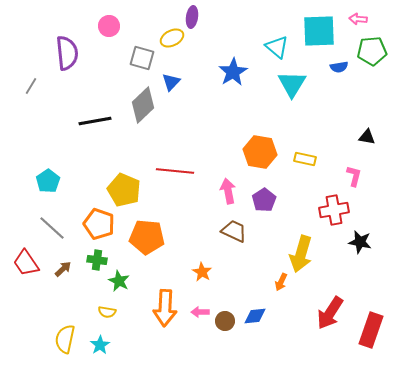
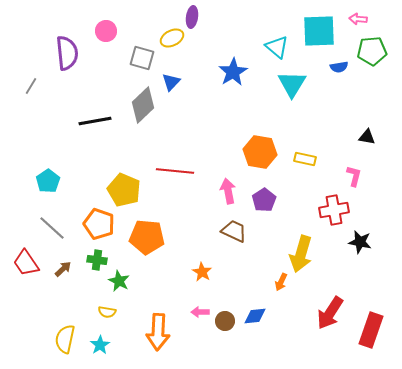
pink circle at (109, 26): moved 3 px left, 5 px down
orange arrow at (165, 308): moved 7 px left, 24 px down
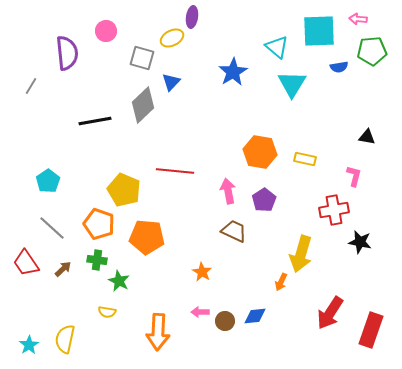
cyan star at (100, 345): moved 71 px left
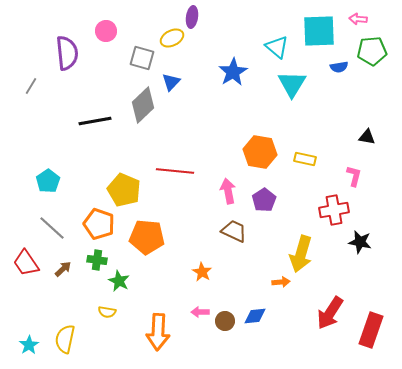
orange arrow at (281, 282): rotated 120 degrees counterclockwise
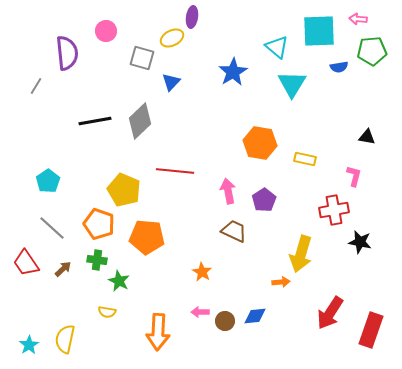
gray line at (31, 86): moved 5 px right
gray diamond at (143, 105): moved 3 px left, 16 px down
orange hexagon at (260, 152): moved 9 px up
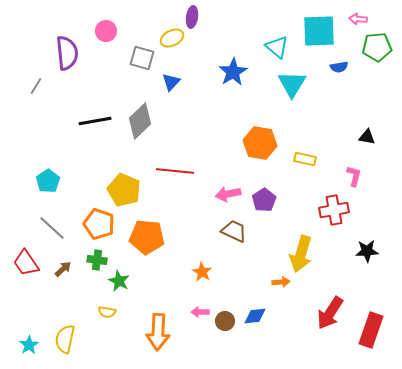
green pentagon at (372, 51): moved 5 px right, 4 px up
pink arrow at (228, 191): moved 3 px down; rotated 90 degrees counterclockwise
black star at (360, 242): moved 7 px right, 9 px down; rotated 15 degrees counterclockwise
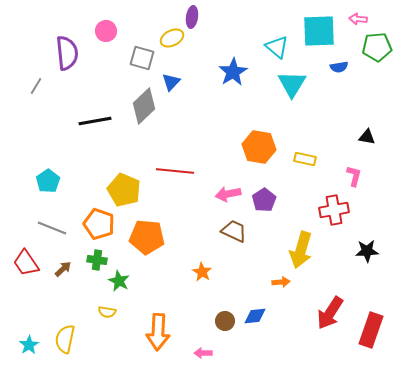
gray diamond at (140, 121): moved 4 px right, 15 px up
orange hexagon at (260, 143): moved 1 px left, 4 px down
gray line at (52, 228): rotated 20 degrees counterclockwise
yellow arrow at (301, 254): moved 4 px up
pink arrow at (200, 312): moved 3 px right, 41 px down
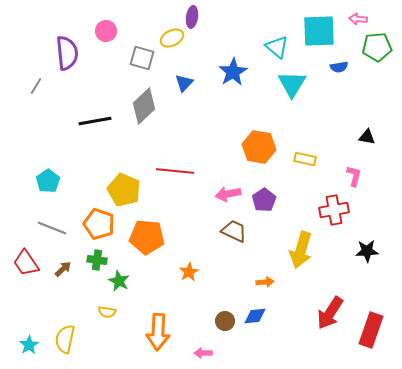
blue triangle at (171, 82): moved 13 px right, 1 px down
orange star at (202, 272): moved 13 px left; rotated 12 degrees clockwise
orange arrow at (281, 282): moved 16 px left
